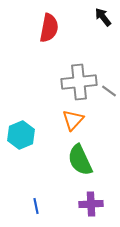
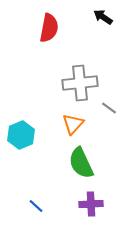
black arrow: rotated 18 degrees counterclockwise
gray cross: moved 1 px right, 1 px down
gray line: moved 17 px down
orange triangle: moved 4 px down
green semicircle: moved 1 px right, 3 px down
blue line: rotated 35 degrees counterclockwise
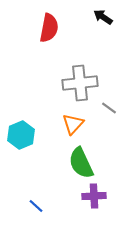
purple cross: moved 3 px right, 8 px up
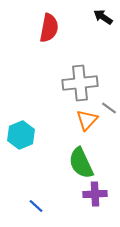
orange triangle: moved 14 px right, 4 px up
purple cross: moved 1 px right, 2 px up
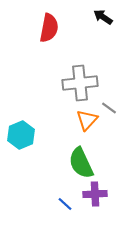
blue line: moved 29 px right, 2 px up
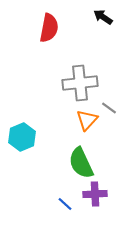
cyan hexagon: moved 1 px right, 2 px down
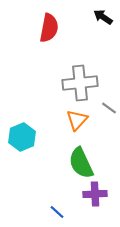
orange triangle: moved 10 px left
blue line: moved 8 px left, 8 px down
